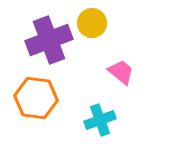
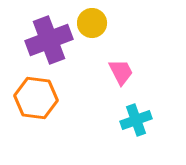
pink trapezoid: rotated 24 degrees clockwise
cyan cross: moved 36 px right
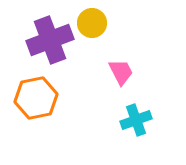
purple cross: moved 1 px right
orange hexagon: rotated 18 degrees counterclockwise
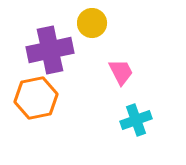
purple cross: moved 10 px down; rotated 9 degrees clockwise
